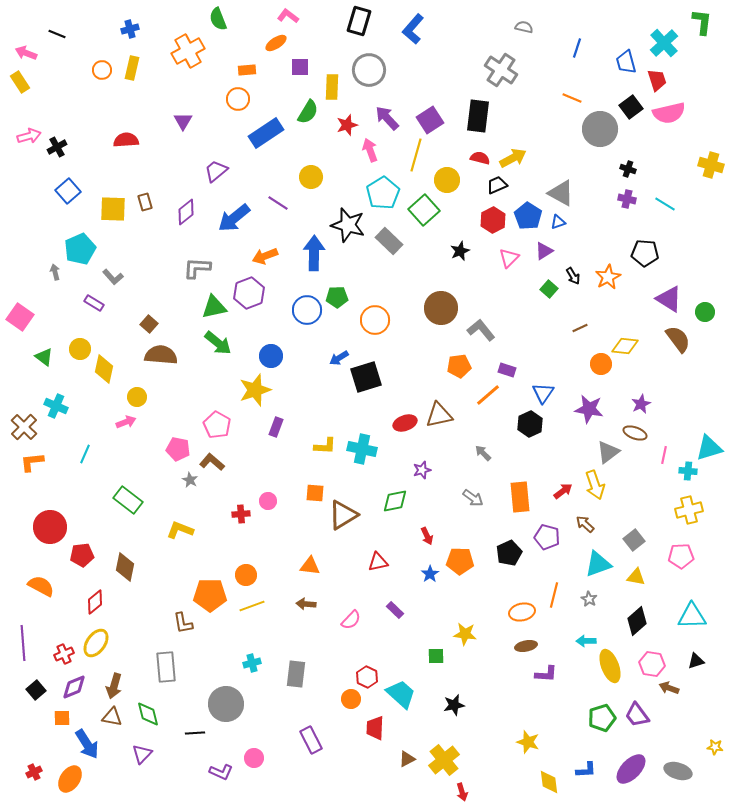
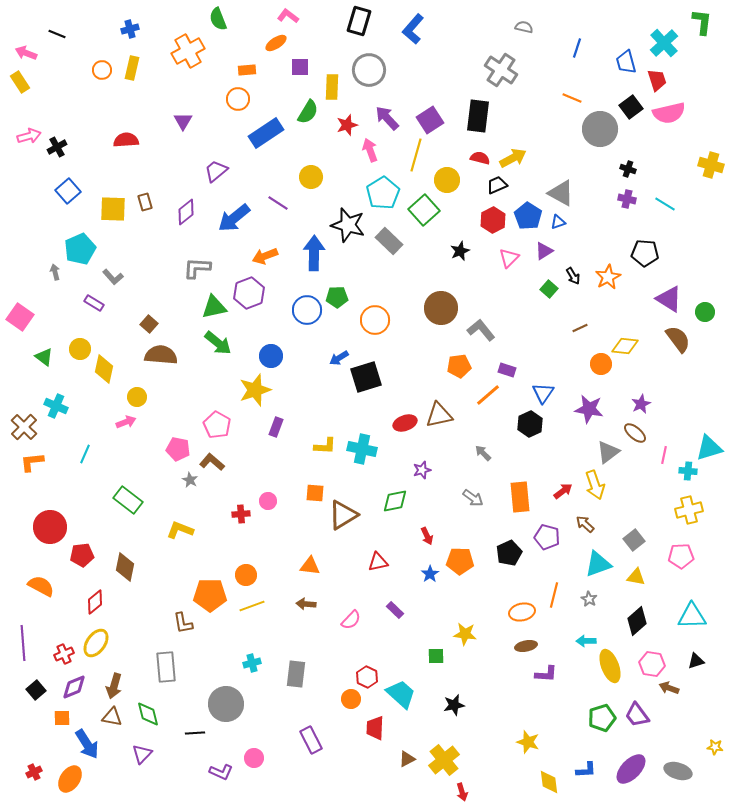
brown ellipse at (635, 433): rotated 20 degrees clockwise
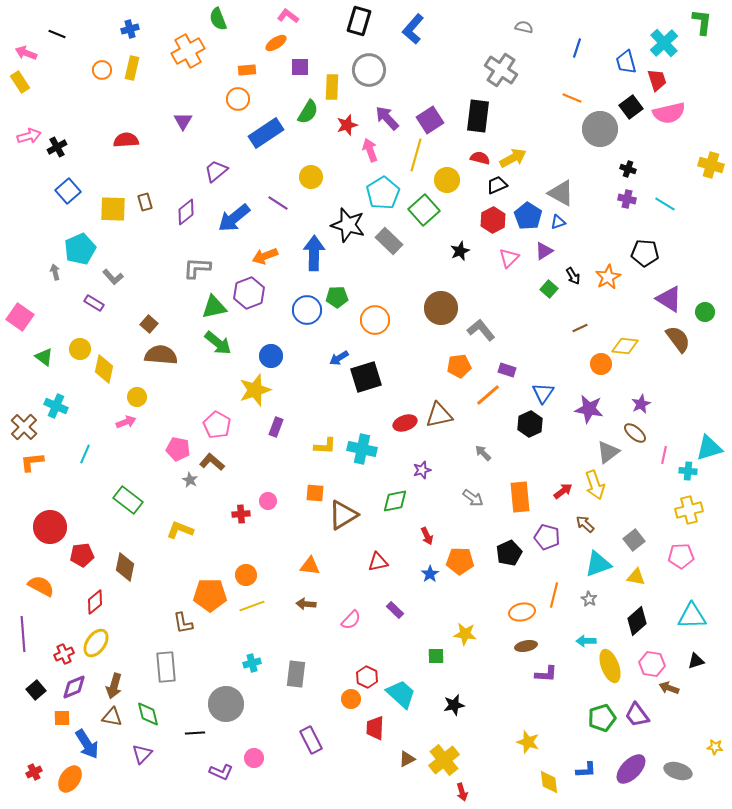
purple line at (23, 643): moved 9 px up
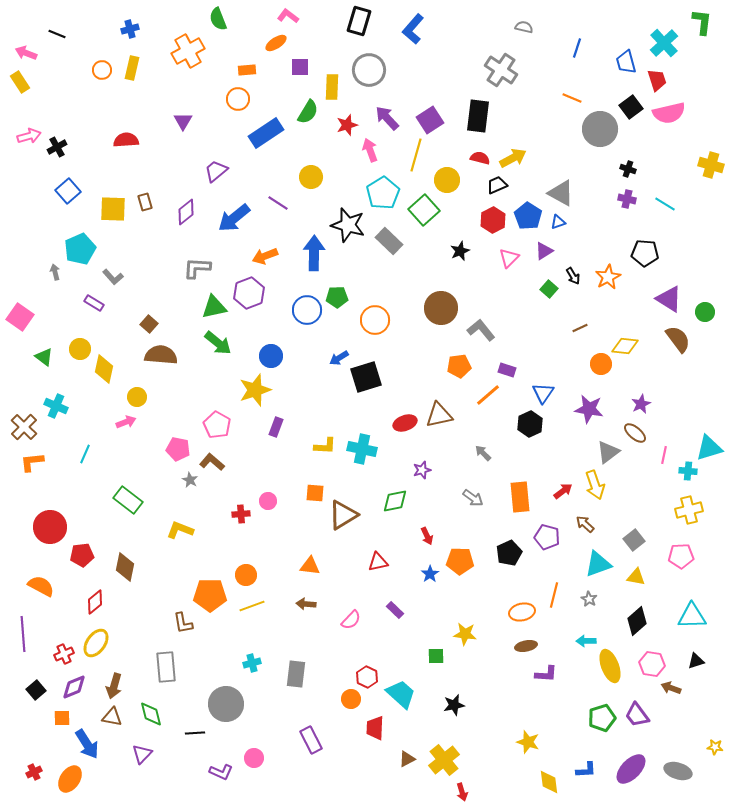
brown arrow at (669, 688): moved 2 px right
green diamond at (148, 714): moved 3 px right
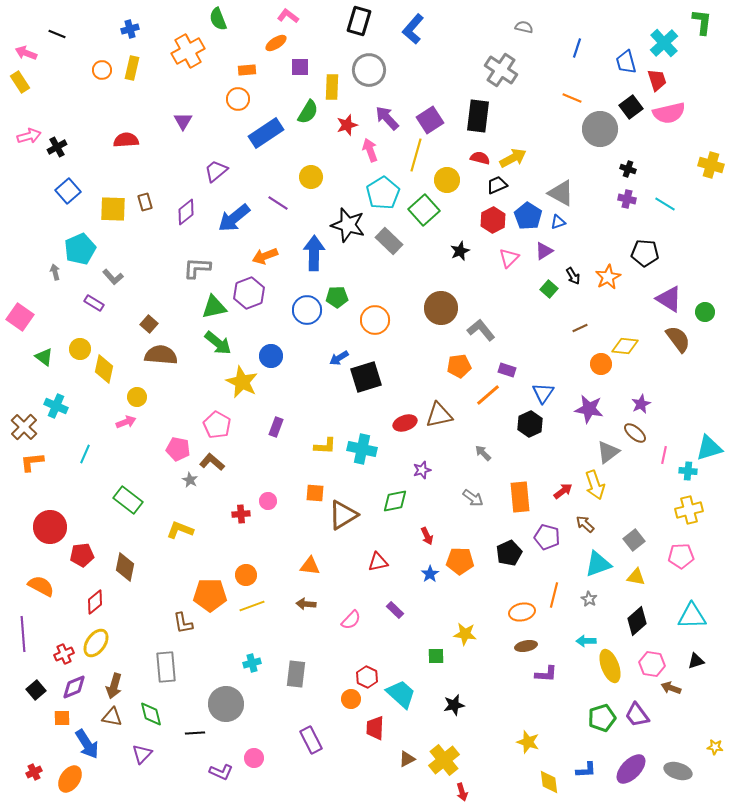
yellow star at (255, 390): moved 13 px left, 8 px up; rotated 28 degrees counterclockwise
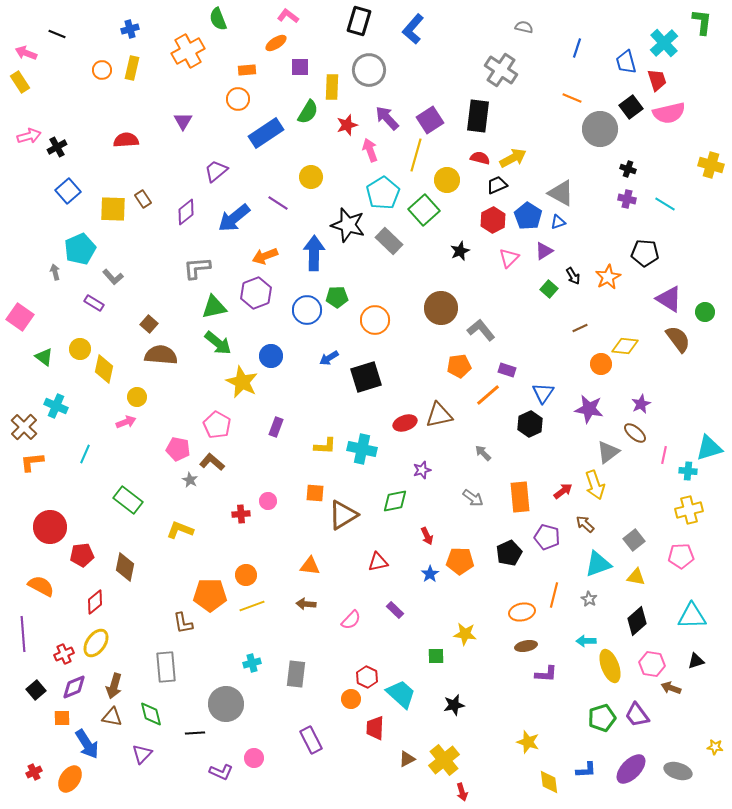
brown rectangle at (145, 202): moved 2 px left, 3 px up; rotated 18 degrees counterclockwise
gray L-shape at (197, 268): rotated 8 degrees counterclockwise
purple hexagon at (249, 293): moved 7 px right
blue arrow at (339, 358): moved 10 px left
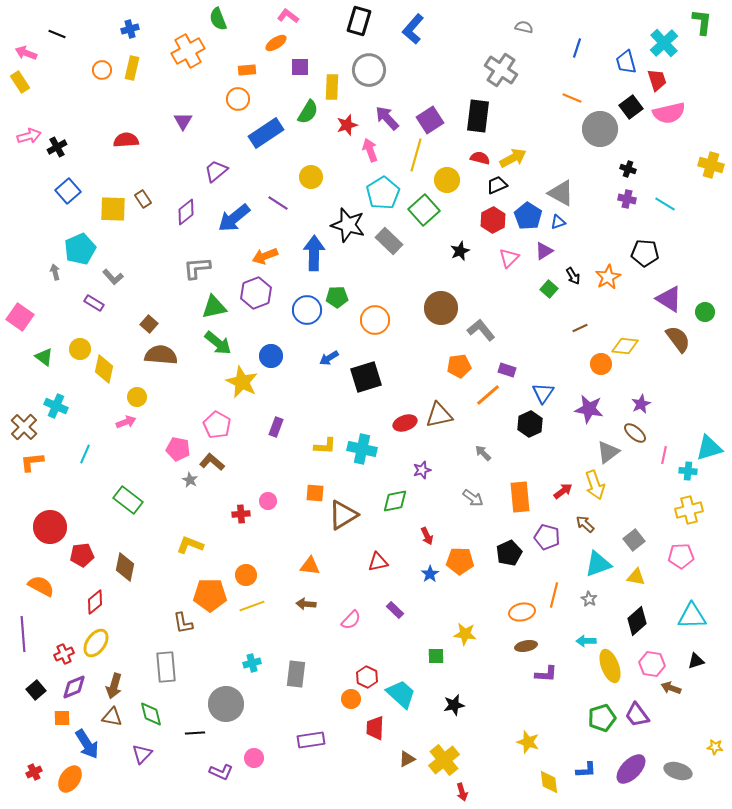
yellow L-shape at (180, 530): moved 10 px right, 15 px down
purple rectangle at (311, 740): rotated 72 degrees counterclockwise
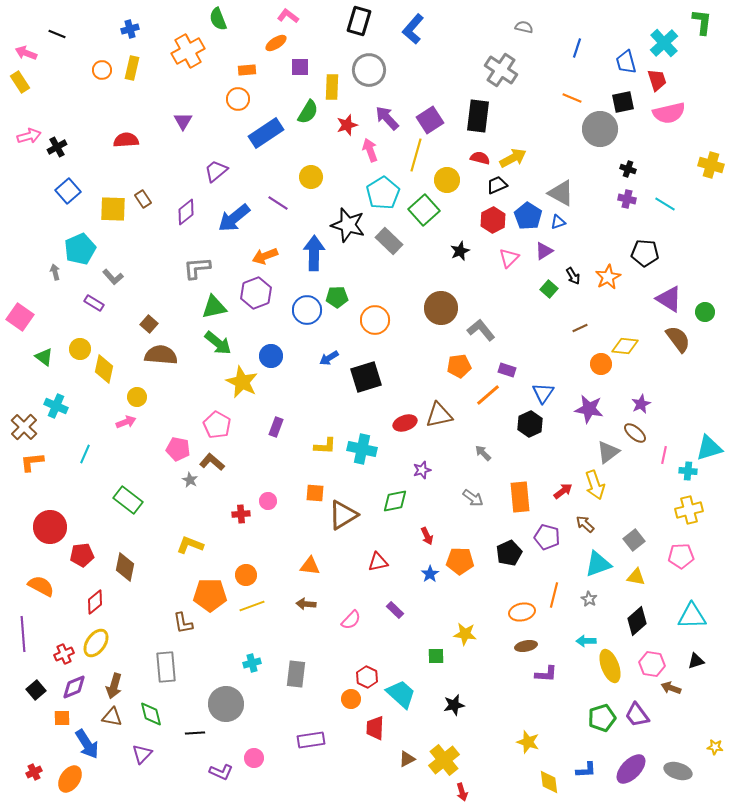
black square at (631, 107): moved 8 px left, 5 px up; rotated 25 degrees clockwise
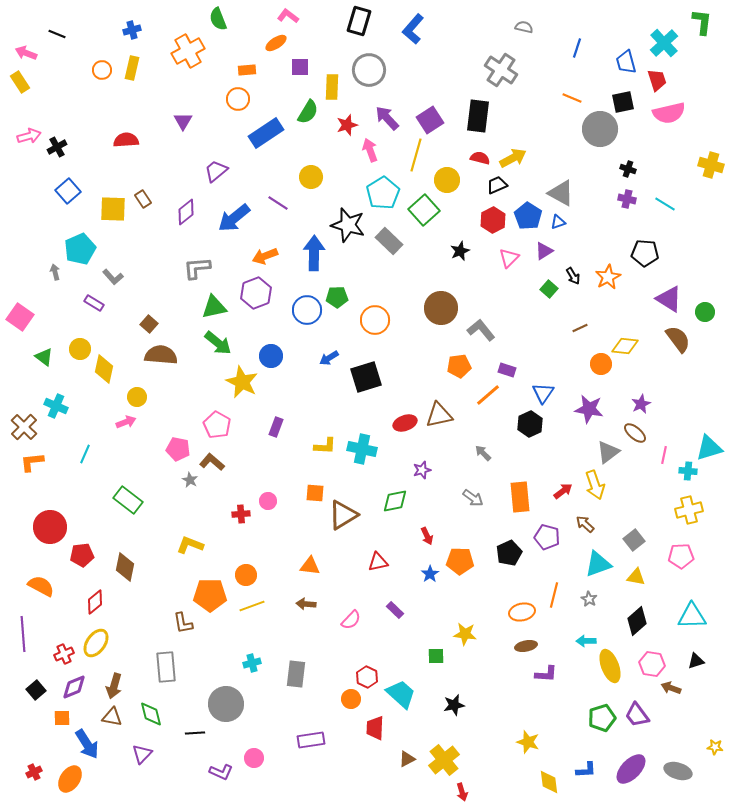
blue cross at (130, 29): moved 2 px right, 1 px down
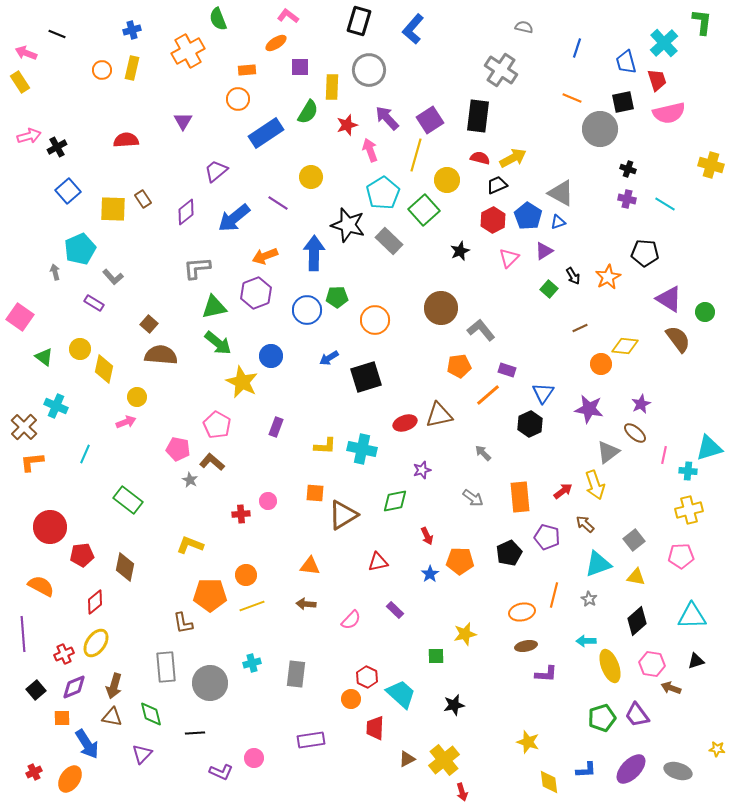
yellow star at (465, 634): rotated 20 degrees counterclockwise
gray circle at (226, 704): moved 16 px left, 21 px up
yellow star at (715, 747): moved 2 px right, 2 px down
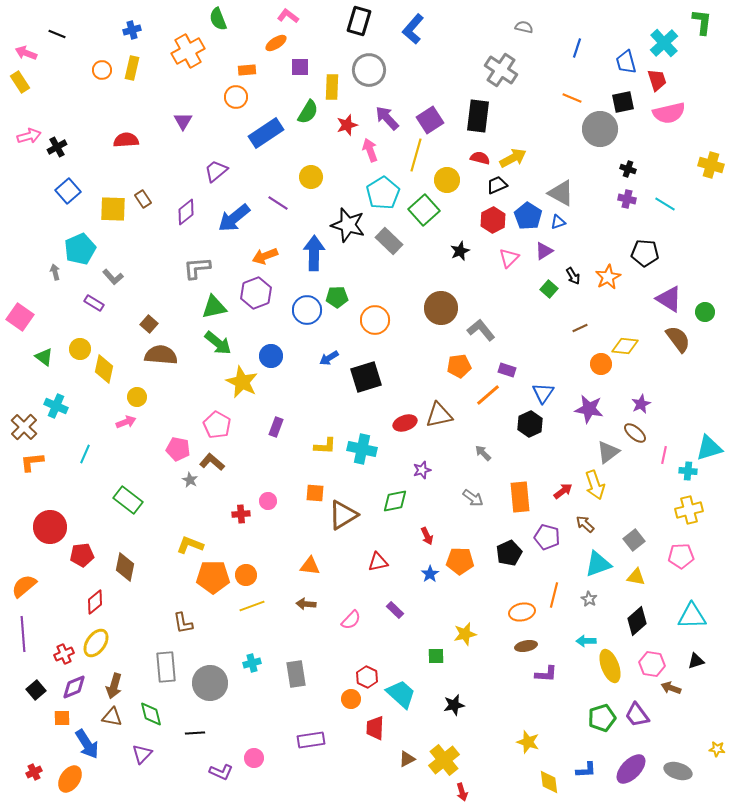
orange circle at (238, 99): moved 2 px left, 2 px up
orange semicircle at (41, 586): moved 17 px left; rotated 68 degrees counterclockwise
orange pentagon at (210, 595): moved 3 px right, 18 px up
gray rectangle at (296, 674): rotated 16 degrees counterclockwise
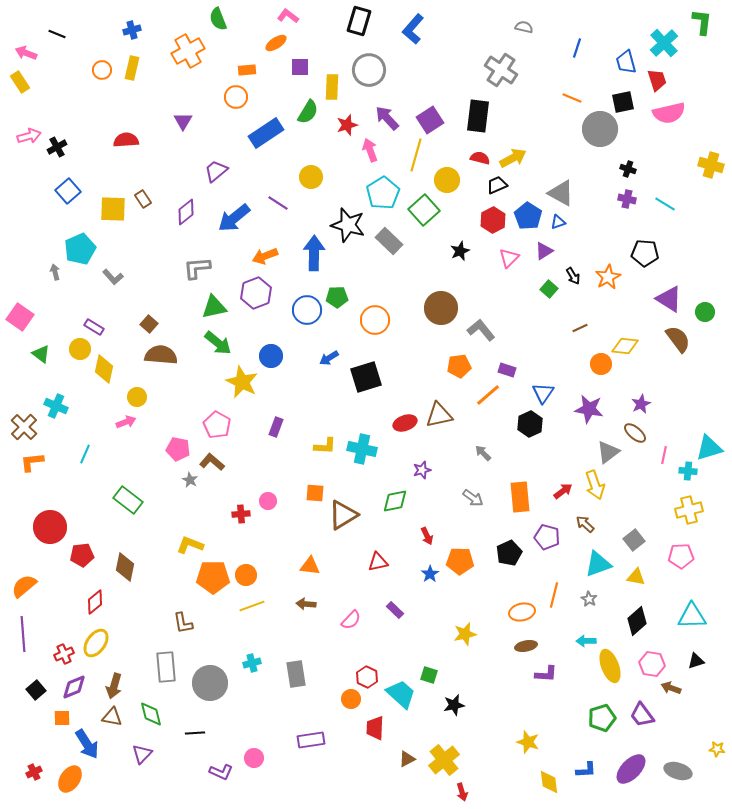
purple rectangle at (94, 303): moved 24 px down
green triangle at (44, 357): moved 3 px left, 3 px up
green square at (436, 656): moved 7 px left, 19 px down; rotated 18 degrees clockwise
purple trapezoid at (637, 715): moved 5 px right
